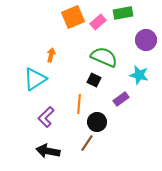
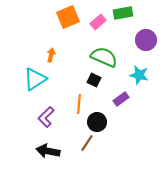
orange square: moved 5 px left
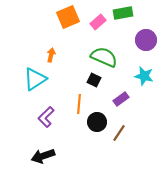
cyan star: moved 5 px right, 1 px down
brown line: moved 32 px right, 10 px up
black arrow: moved 5 px left, 5 px down; rotated 30 degrees counterclockwise
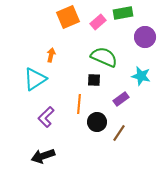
purple circle: moved 1 px left, 3 px up
cyan star: moved 3 px left
black square: rotated 24 degrees counterclockwise
